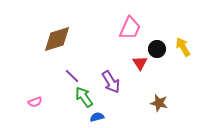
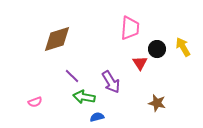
pink trapezoid: rotated 20 degrees counterclockwise
green arrow: rotated 45 degrees counterclockwise
brown star: moved 2 px left
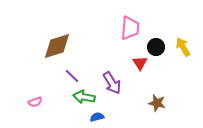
brown diamond: moved 7 px down
black circle: moved 1 px left, 2 px up
purple arrow: moved 1 px right, 1 px down
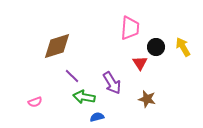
brown star: moved 10 px left, 4 px up
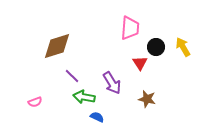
blue semicircle: rotated 40 degrees clockwise
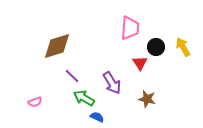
green arrow: moved 1 px down; rotated 20 degrees clockwise
